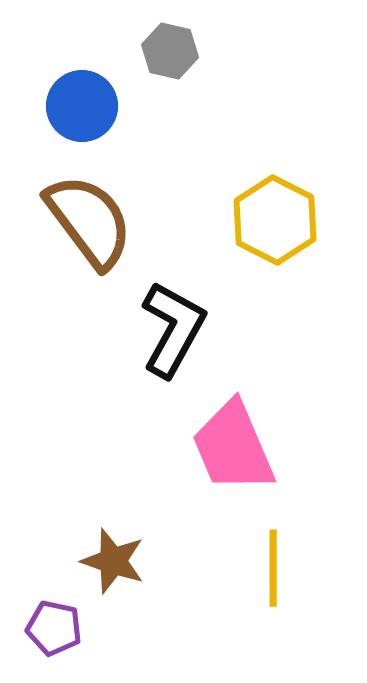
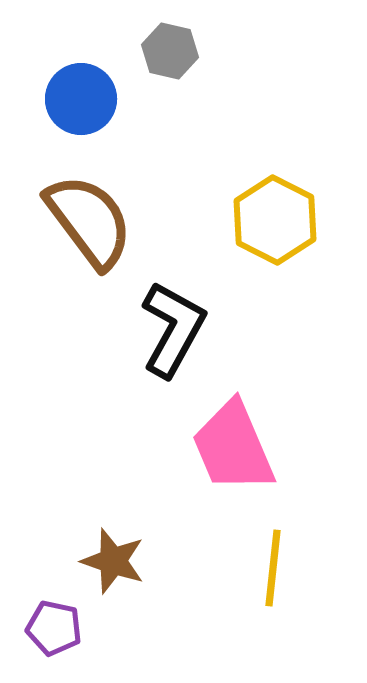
blue circle: moved 1 px left, 7 px up
yellow line: rotated 6 degrees clockwise
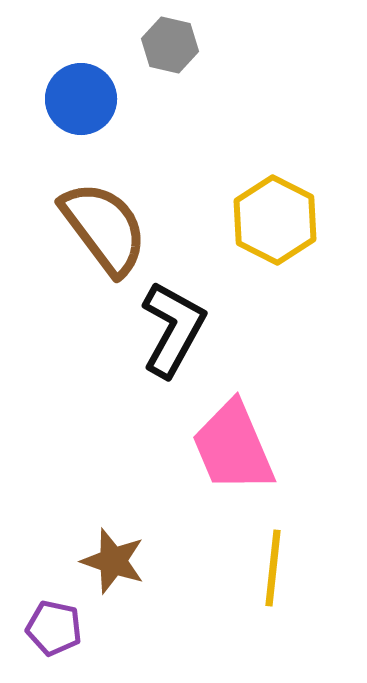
gray hexagon: moved 6 px up
brown semicircle: moved 15 px right, 7 px down
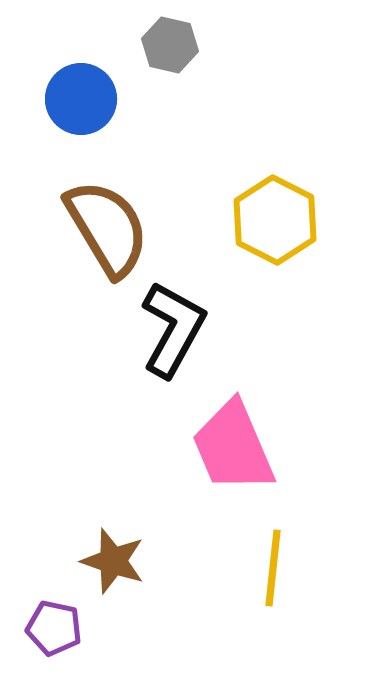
brown semicircle: moved 3 px right; rotated 6 degrees clockwise
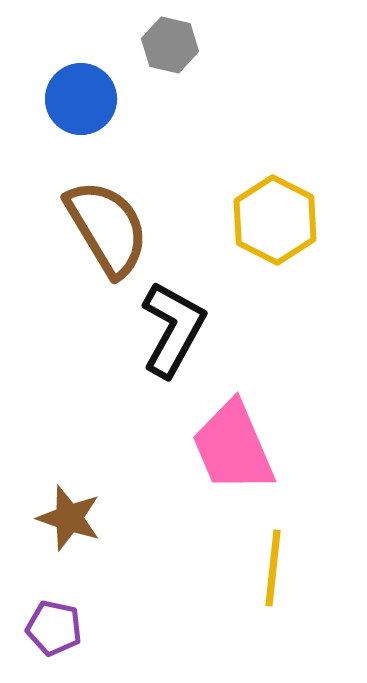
brown star: moved 44 px left, 43 px up
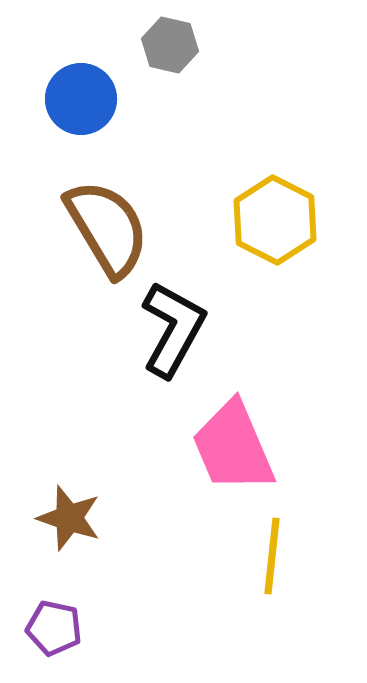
yellow line: moved 1 px left, 12 px up
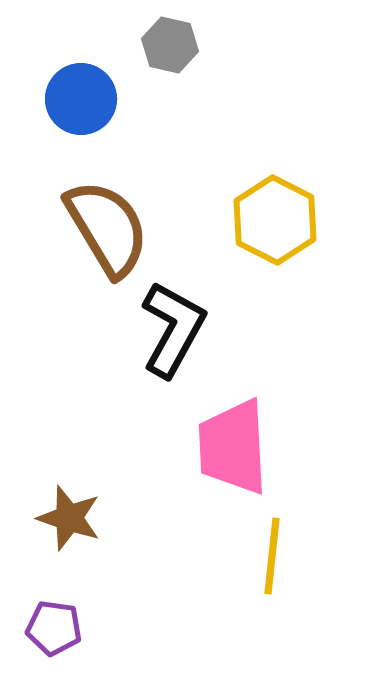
pink trapezoid: rotated 20 degrees clockwise
purple pentagon: rotated 4 degrees counterclockwise
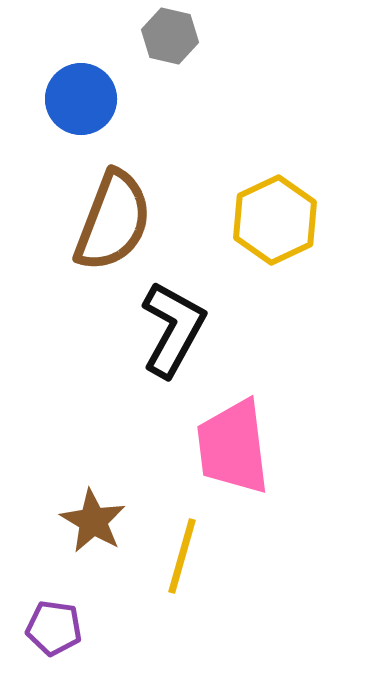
gray hexagon: moved 9 px up
yellow hexagon: rotated 8 degrees clockwise
brown semicircle: moved 6 px right, 7 px up; rotated 52 degrees clockwise
pink trapezoid: rotated 4 degrees counterclockwise
brown star: moved 24 px right, 3 px down; rotated 12 degrees clockwise
yellow line: moved 90 px left; rotated 10 degrees clockwise
